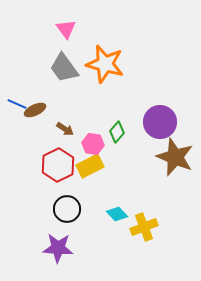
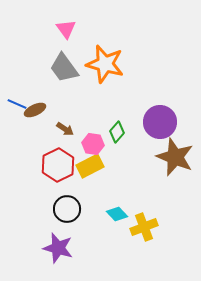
purple star: rotated 12 degrees clockwise
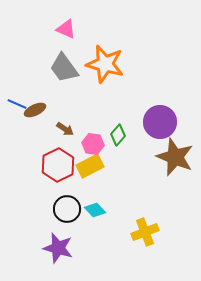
pink triangle: rotated 30 degrees counterclockwise
green diamond: moved 1 px right, 3 px down
cyan diamond: moved 22 px left, 4 px up
yellow cross: moved 1 px right, 5 px down
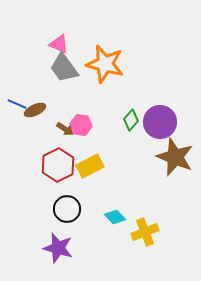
pink triangle: moved 7 px left, 15 px down
green diamond: moved 13 px right, 15 px up
pink hexagon: moved 12 px left, 19 px up
cyan diamond: moved 20 px right, 7 px down
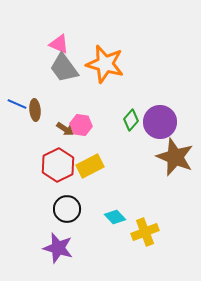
brown ellipse: rotated 70 degrees counterclockwise
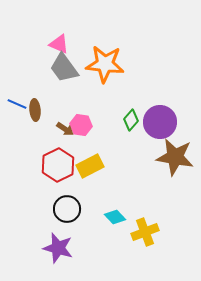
orange star: rotated 9 degrees counterclockwise
brown star: rotated 12 degrees counterclockwise
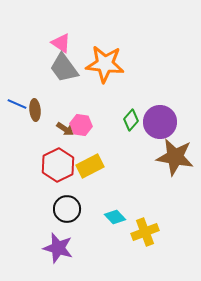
pink triangle: moved 2 px right, 1 px up; rotated 10 degrees clockwise
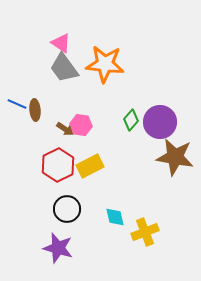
cyan diamond: rotated 30 degrees clockwise
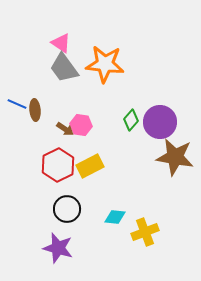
cyan diamond: rotated 70 degrees counterclockwise
